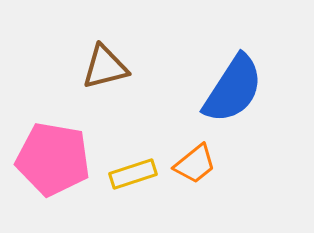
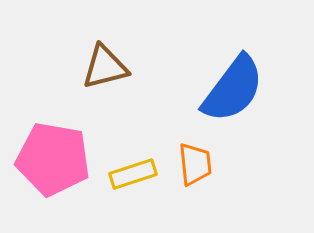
blue semicircle: rotated 4 degrees clockwise
orange trapezoid: rotated 57 degrees counterclockwise
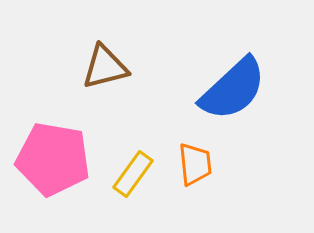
blue semicircle: rotated 10 degrees clockwise
yellow rectangle: rotated 36 degrees counterclockwise
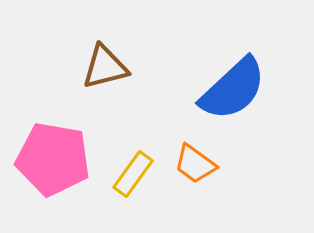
orange trapezoid: rotated 132 degrees clockwise
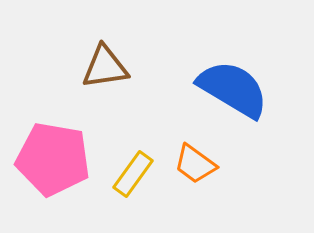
brown triangle: rotated 6 degrees clockwise
blue semicircle: rotated 106 degrees counterclockwise
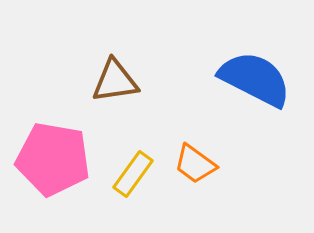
brown triangle: moved 10 px right, 14 px down
blue semicircle: moved 22 px right, 10 px up; rotated 4 degrees counterclockwise
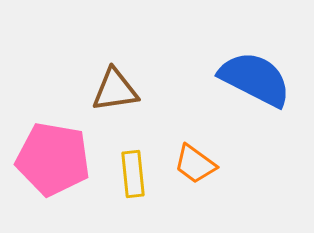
brown triangle: moved 9 px down
yellow rectangle: rotated 42 degrees counterclockwise
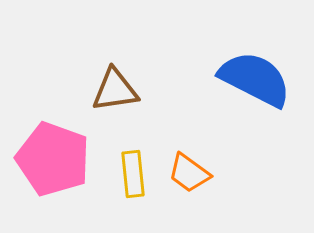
pink pentagon: rotated 10 degrees clockwise
orange trapezoid: moved 6 px left, 9 px down
